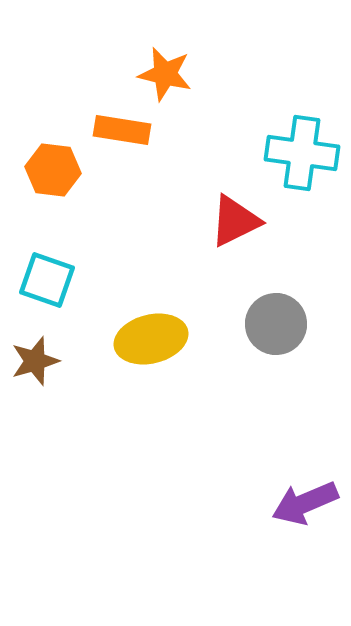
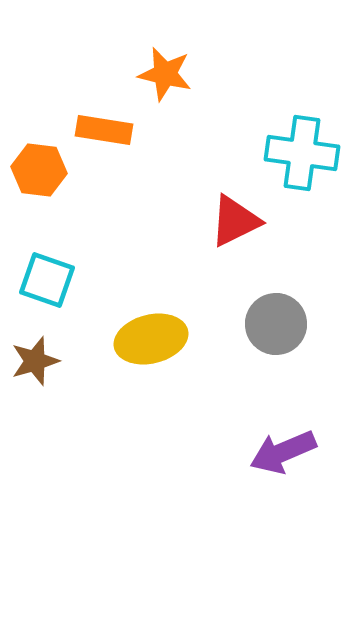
orange rectangle: moved 18 px left
orange hexagon: moved 14 px left
purple arrow: moved 22 px left, 51 px up
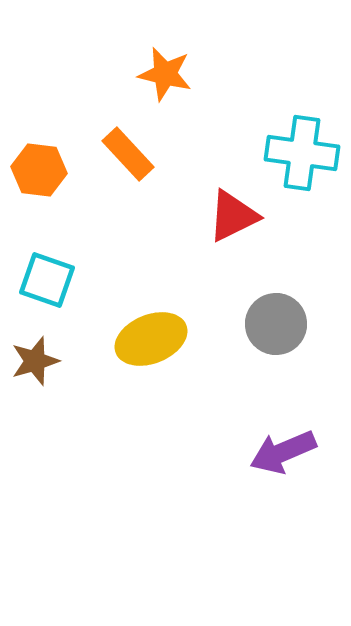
orange rectangle: moved 24 px right, 24 px down; rotated 38 degrees clockwise
red triangle: moved 2 px left, 5 px up
yellow ellipse: rotated 8 degrees counterclockwise
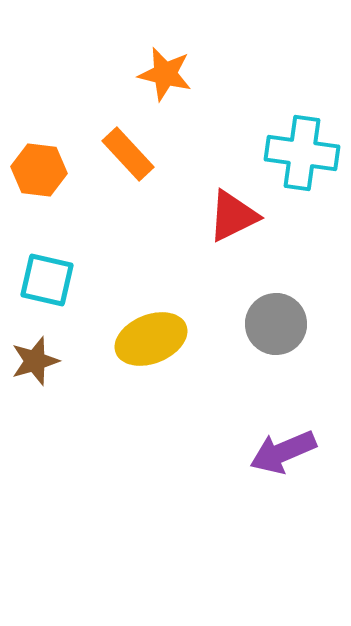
cyan square: rotated 6 degrees counterclockwise
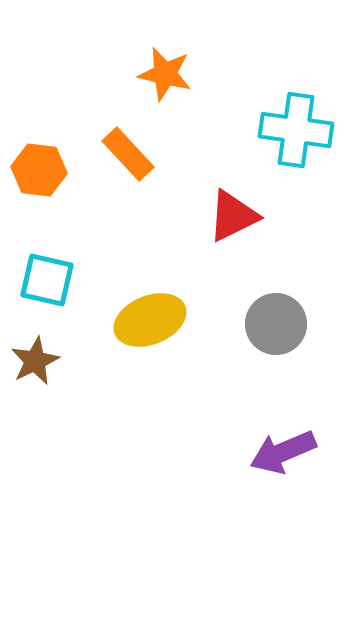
cyan cross: moved 6 px left, 23 px up
yellow ellipse: moved 1 px left, 19 px up
brown star: rotated 9 degrees counterclockwise
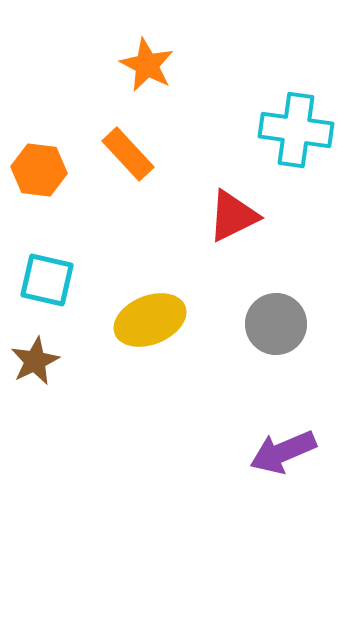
orange star: moved 18 px left, 9 px up; rotated 14 degrees clockwise
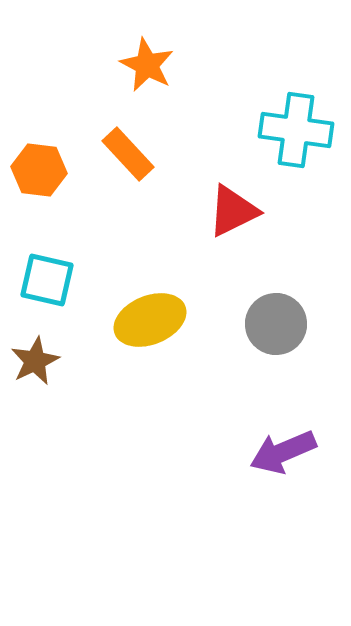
red triangle: moved 5 px up
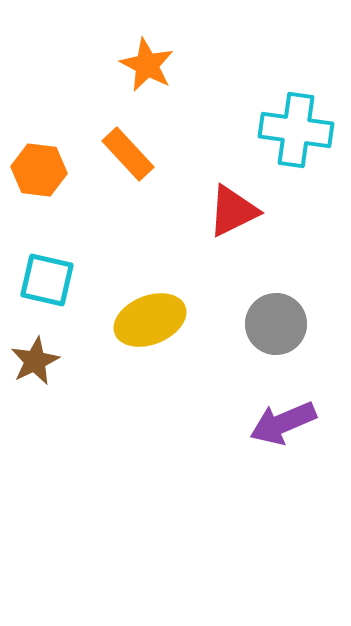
purple arrow: moved 29 px up
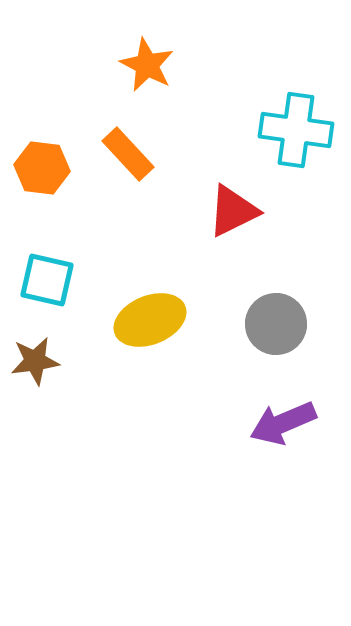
orange hexagon: moved 3 px right, 2 px up
brown star: rotated 18 degrees clockwise
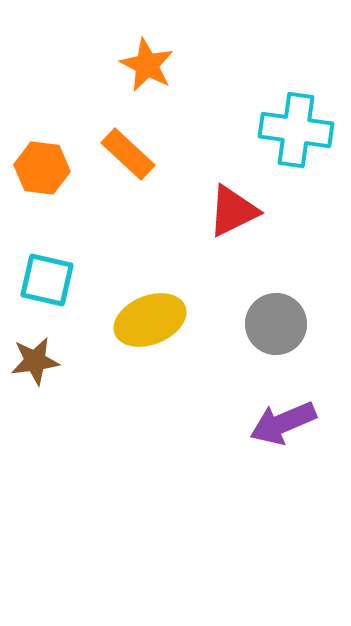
orange rectangle: rotated 4 degrees counterclockwise
